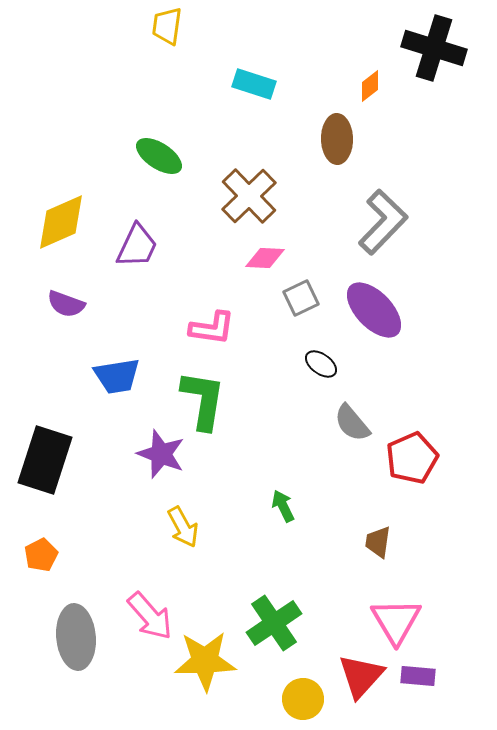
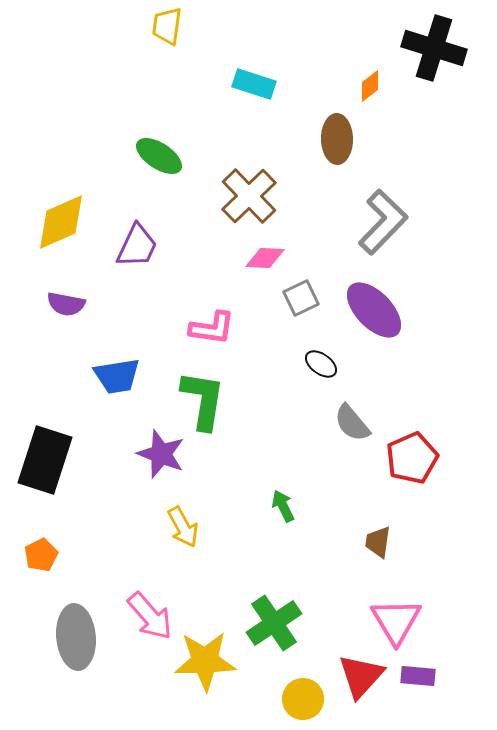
purple semicircle: rotated 9 degrees counterclockwise
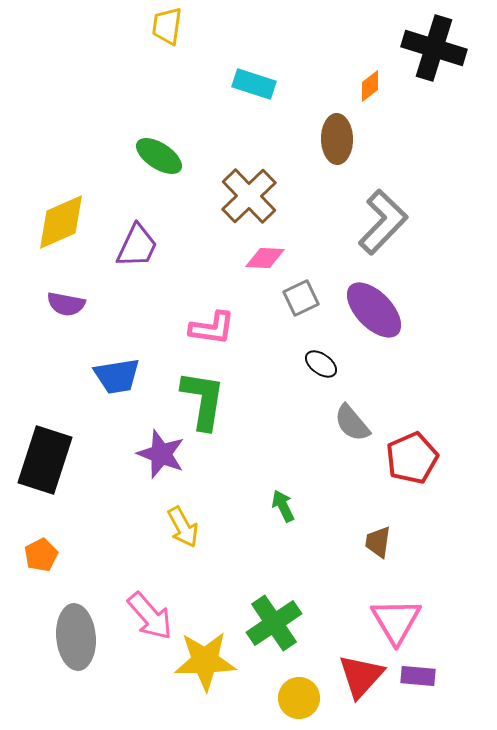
yellow circle: moved 4 px left, 1 px up
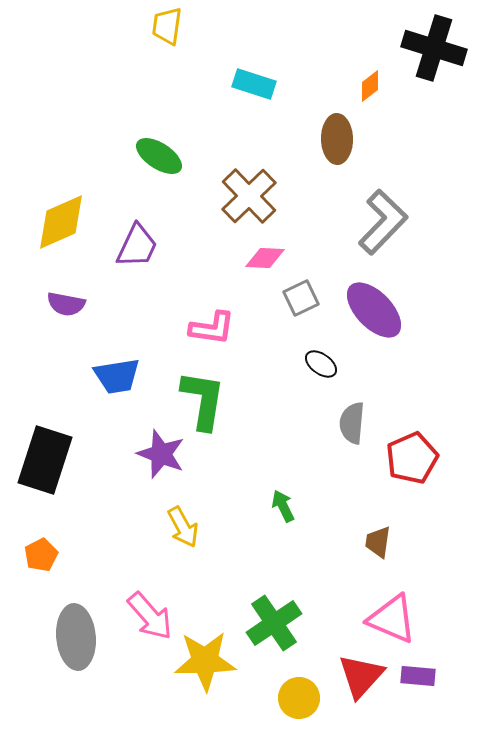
gray semicircle: rotated 45 degrees clockwise
pink triangle: moved 4 px left, 2 px up; rotated 36 degrees counterclockwise
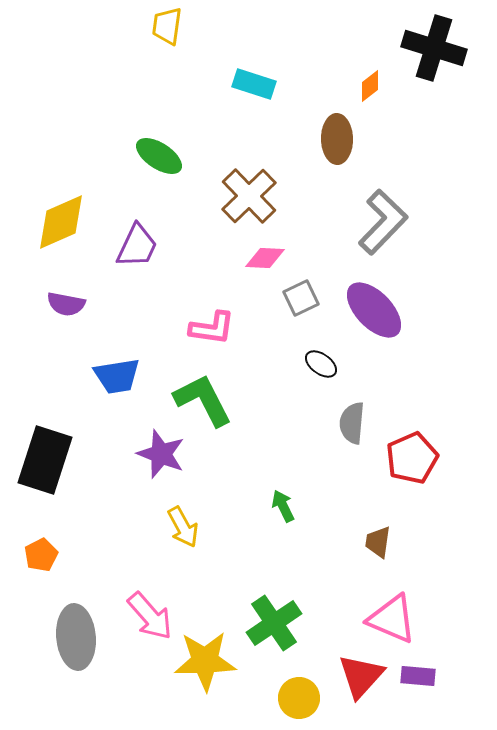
green L-shape: rotated 36 degrees counterclockwise
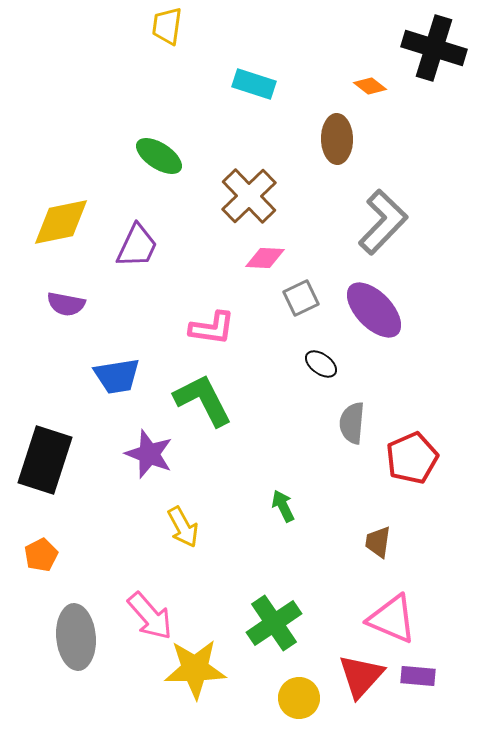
orange diamond: rotated 76 degrees clockwise
yellow diamond: rotated 12 degrees clockwise
purple star: moved 12 px left
yellow star: moved 10 px left, 8 px down
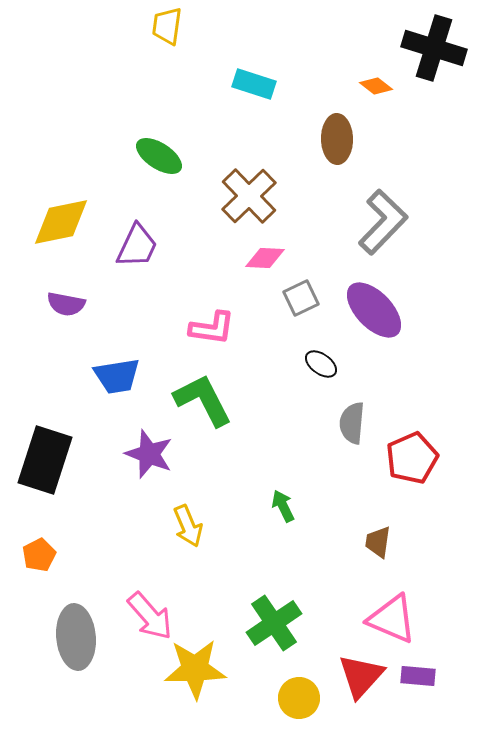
orange diamond: moved 6 px right
yellow arrow: moved 5 px right, 1 px up; rotated 6 degrees clockwise
orange pentagon: moved 2 px left
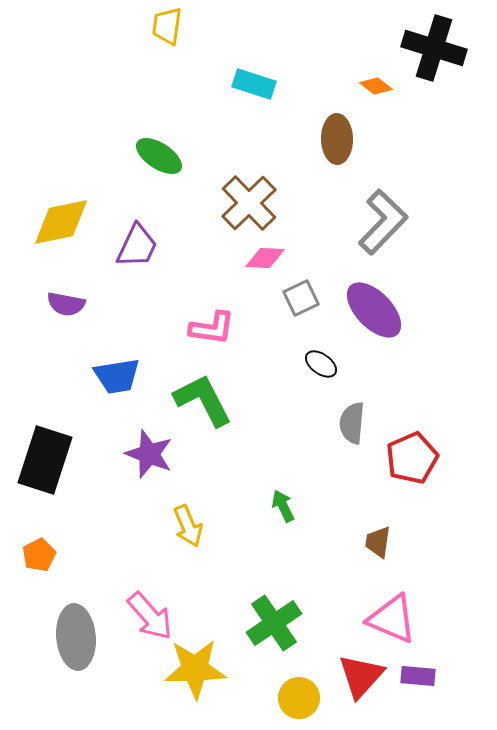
brown cross: moved 7 px down
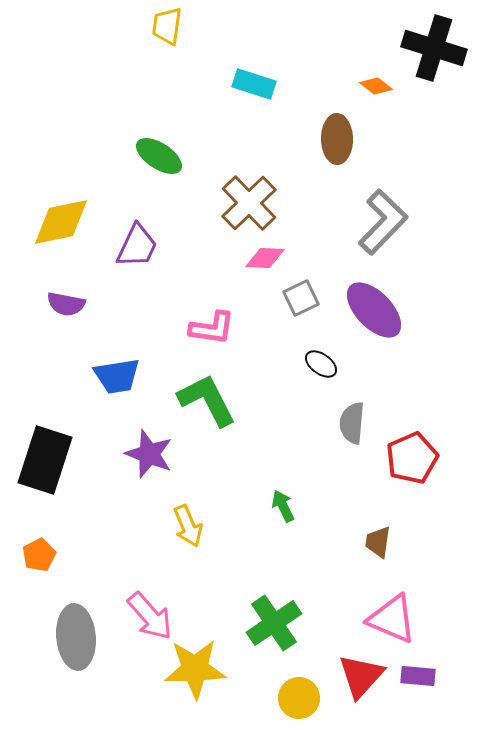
green L-shape: moved 4 px right
